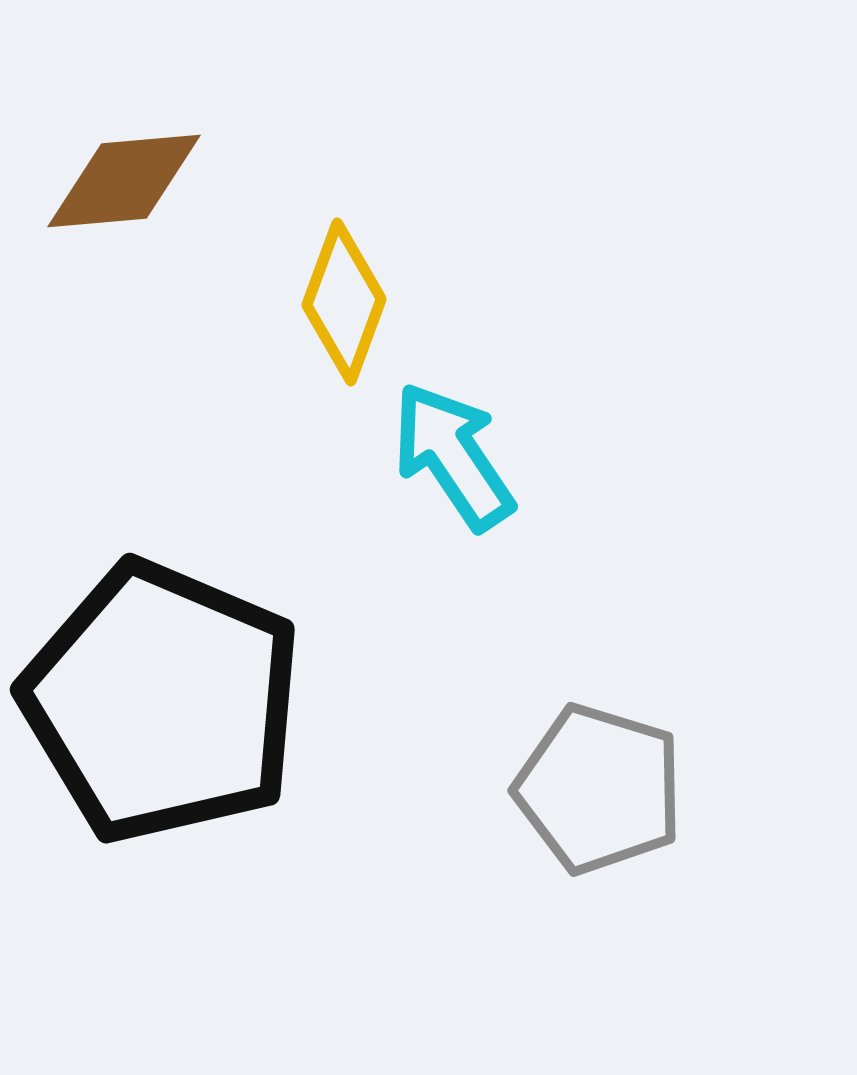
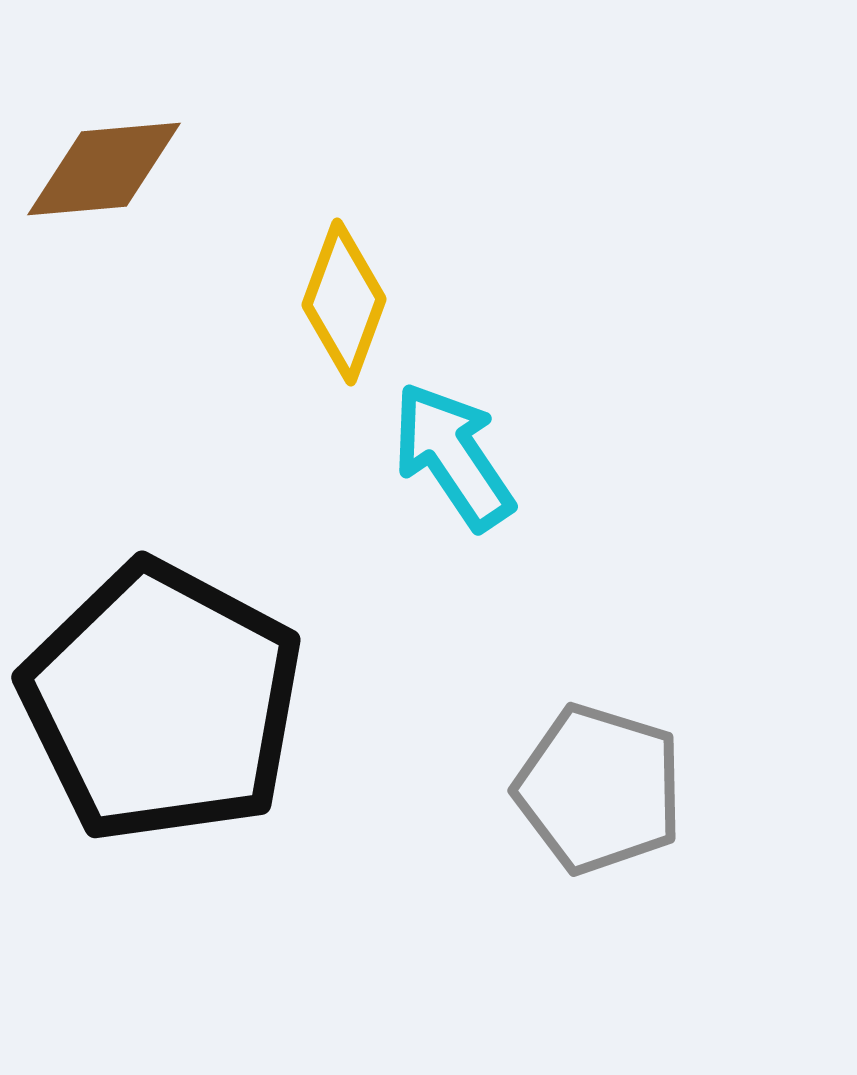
brown diamond: moved 20 px left, 12 px up
black pentagon: rotated 5 degrees clockwise
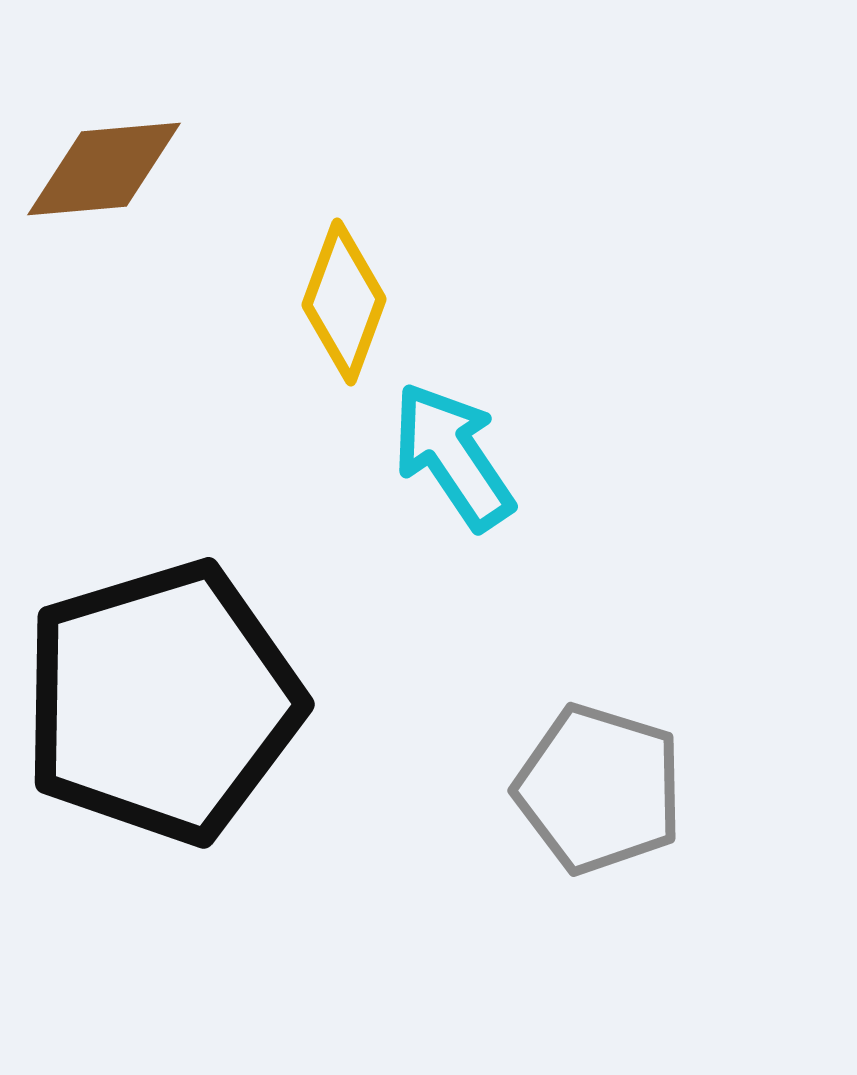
black pentagon: rotated 27 degrees clockwise
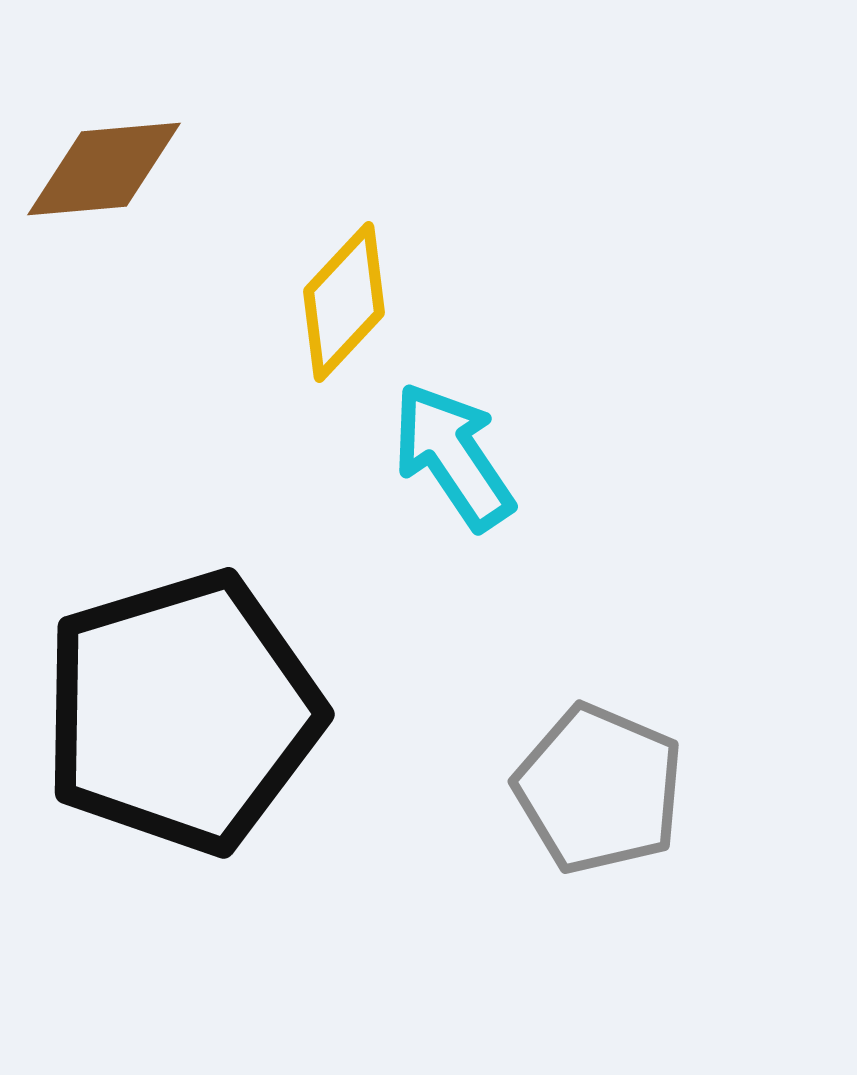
yellow diamond: rotated 23 degrees clockwise
black pentagon: moved 20 px right, 10 px down
gray pentagon: rotated 6 degrees clockwise
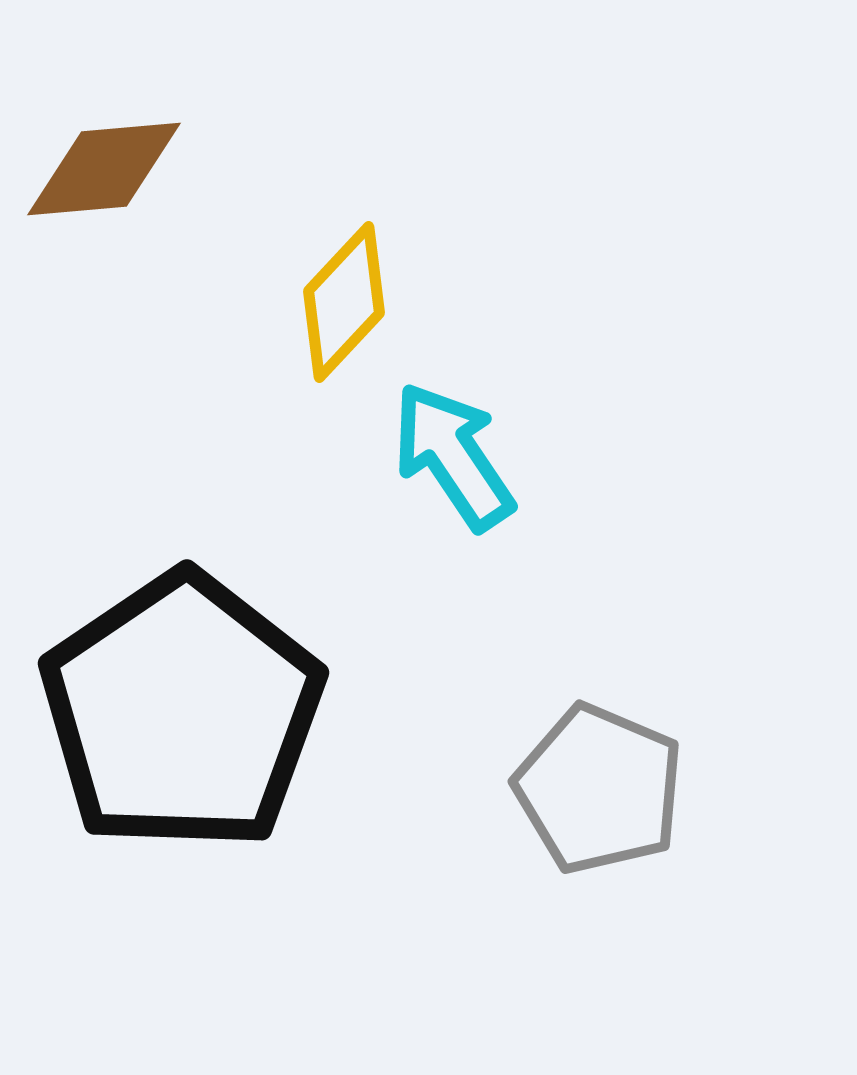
black pentagon: rotated 17 degrees counterclockwise
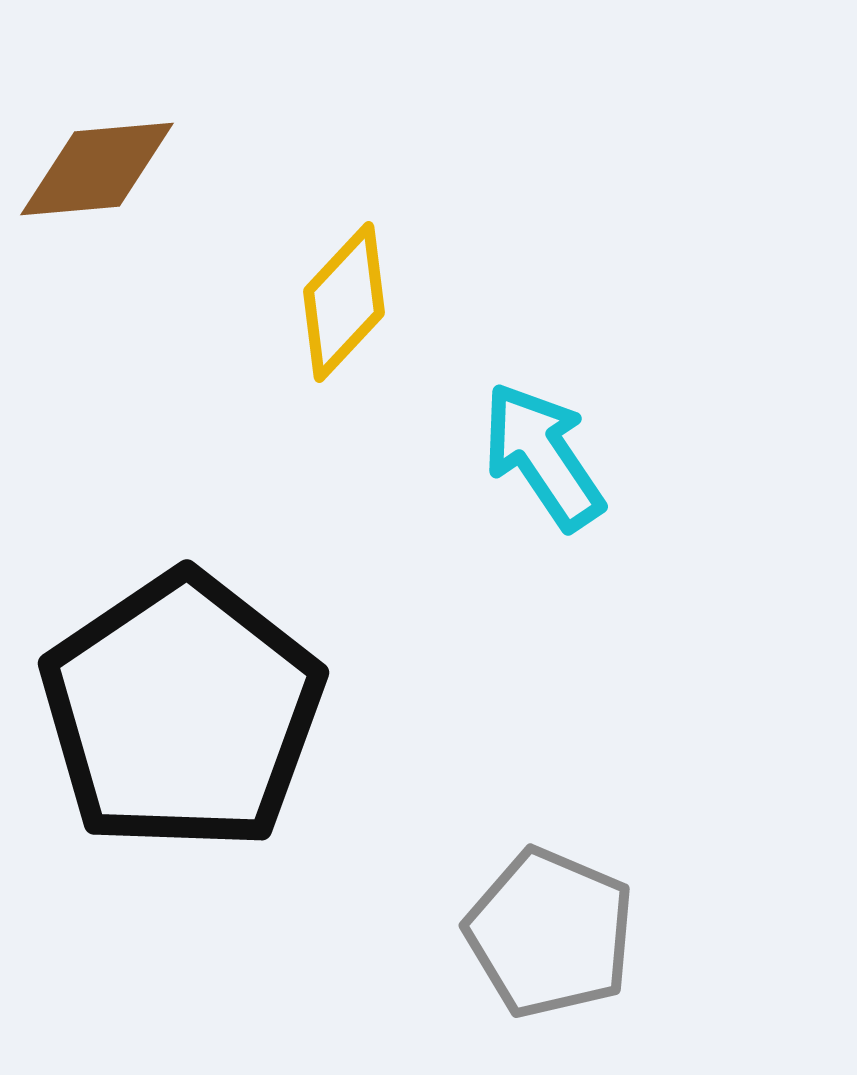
brown diamond: moved 7 px left
cyan arrow: moved 90 px right
gray pentagon: moved 49 px left, 144 px down
